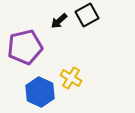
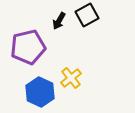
black arrow: rotated 18 degrees counterclockwise
purple pentagon: moved 3 px right
yellow cross: rotated 20 degrees clockwise
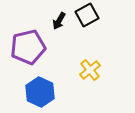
yellow cross: moved 19 px right, 8 px up
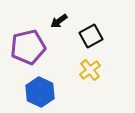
black square: moved 4 px right, 21 px down
black arrow: rotated 24 degrees clockwise
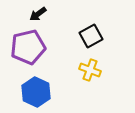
black arrow: moved 21 px left, 7 px up
yellow cross: rotated 30 degrees counterclockwise
blue hexagon: moved 4 px left
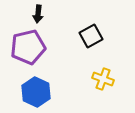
black arrow: rotated 48 degrees counterclockwise
yellow cross: moved 13 px right, 9 px down
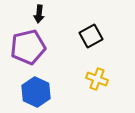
black arrow: moved 1 px right
yellow cross: moved 6 px left
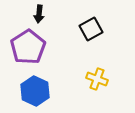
black square: moved 7 px up
purple pentagon: rotated 20 degrees counterclockwise
blue hexagon: moved 1 px left, 1 px up
